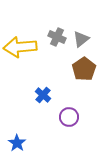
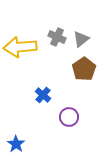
blue star: moved 1 px left, 1 px down
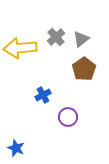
gray cross: moved 1 px left; rotated 24 degrees clockwise
yellow arrow: moved 1 px down
blue cross: rotated 21 degrees clockwise
purple circle: moved 1 px left
blue star: moved 4 px down; rotated 12 degrees counterclockwise
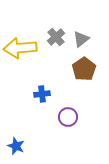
blue cross: moved 1 px left, 1 px up; rotated 21 degrees clockwise
blue star: moved 2 px up
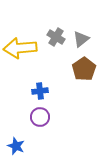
gray cross: rotated 18 degrees counterclockwise
blue cross: moved 2 px left, 3 px up
purple circle: moved 28 px left
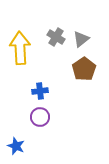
yellow arrow: rotated 92 degrees clockwise
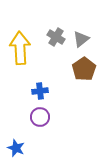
blue star: moved 2 px down
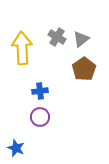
gray cross: moved 1 px right
yellow arrow: moved 2 px right
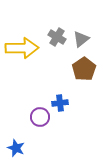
yellow arrow: rotated 92 degrees clockwise
blue cross: moved 20 px right, 12 px down
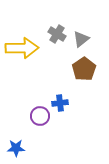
gray cross: moved 3 px up
purple circle: moved 1 px up
blue star: rotated 24 degrees counterclockwise
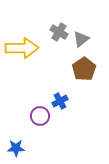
gray cross: moved 2 px right, 2 px up
blue cross: moved 2 px up; rotated 21 degrees counterclockwise
